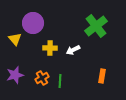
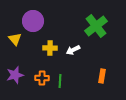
purple circle: moved 2 px up
orange cross: rotated 32 degrees clockwise
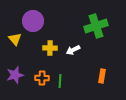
green cross: rotated 20 degrees clockwise
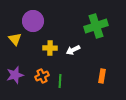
orange cross: moved 2 px up; rotated 24 degrees counterclockwise
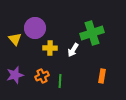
purple circle: moved 2 px right, 7 px down
green cross: moved 4 px left, 7 px down
white arrow: rotated 32 degrees counterclockwise
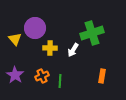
purple star: rotated 24 degrees counterclockwise
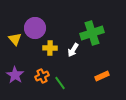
orange rectangle: rotated 56 degrees clockwise
green line: moved 2 px down; rotated 40 degrees counterclockwise
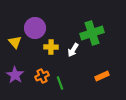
yellow triangle: moved 3 px down
yellow cross: moved 1 px right, 1 px up
green line: rotated 16 degrees clockwise
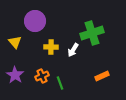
purple circle: moved 7 px up
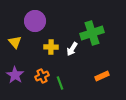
white arrow: moved 1 px left, 1 px up
